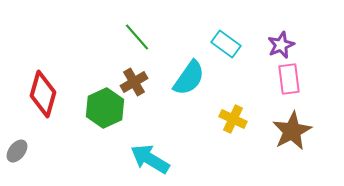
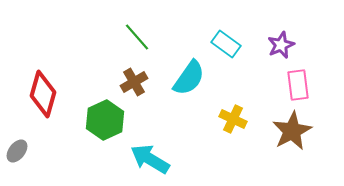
pink rectangle: moved 9 px right, 6 px down
green hexagon: moved 12 px down
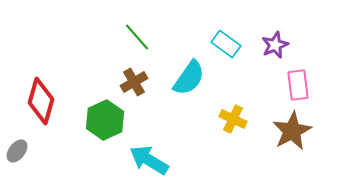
purple star: moved 6 px left
red diamond: moved 2 px left, 7 px down
cyan arrow: moved 1 px left, 1 px down
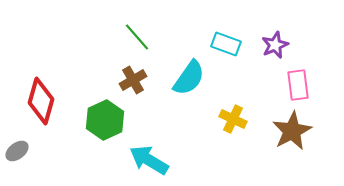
cyan rectangle: rotated 16 degrees counterclockwise
brown cross: moved 1 px left, 2 px up
gray ellipse: rotated 15 degrees clockwise
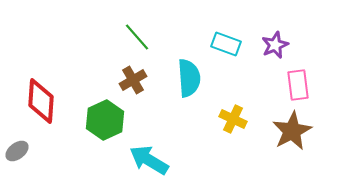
cyan semicircle: rotated 39 degrees counterclockwise
red diamond: rotated 12 degrees counterclockwise
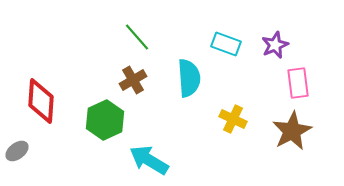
pink rectangle: moved 2 px up
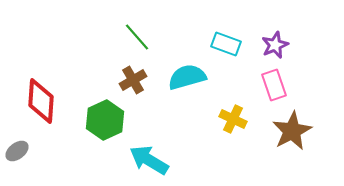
cyan semicircle: moved 2 px left, 1 px up; rotated 102 degrees counterclockwise
pink rectangle: moved 24 px left, 2 px down; rotated 12 degrees counterclockwise
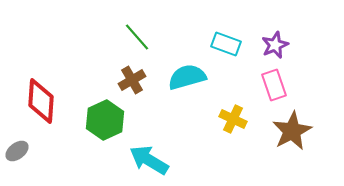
brown cross: moved 1 px left
